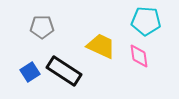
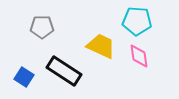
cyan pentagon: moved 9 px left
blue square: moved 6 px left, 5 px down; rotated 24 degrees counterclockwise
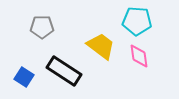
yellow trapezoid: rotated 12 degrees clockwise
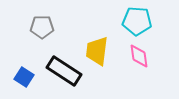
yellow trapezoid: moved 4 px left, 5 px down; rotated 120 degrees counterclockwise
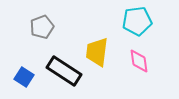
cyan pentagon: rotated 12 degrees counterclockwise
gray pentagon: rotated 20 degrees counterclockwise
yellow trapezoid: moved 1 px down
pink diamond: moved 5 px down
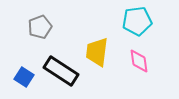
gray pentagon: moved 2 px left
black rectangle: moved 3 px left
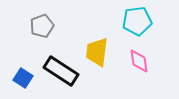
gray pentagon: moved 2 px right, 1 px up
blue square: moved 1 px left, 1 px down
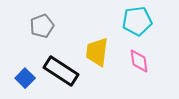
blue square: moved 2 px right; rotated 12 degrees clockwise
